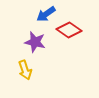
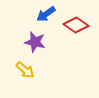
red diamond: moved 7 px right, 5 px up
yellow arrow: rotated 30 degrees counterclockwise
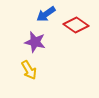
yellow arrow: moved 4 px right; rotated 18 degrees clockwise
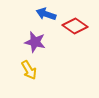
blue arrow: rotated 54 degrees clockwise
red diamond: moved 1 px left, 1 px down
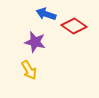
red diamond: moved 1 px left
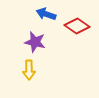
red diamond: moved 3 px right
yellow arrow: rotated 30 degrees clockwise
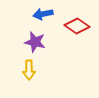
blue arrow: moved 3 px left; rotated 30 degrees counterclockwise
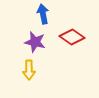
blue arrow: rotated 90 degrees clockwise
red diamond: moved 5 px left, 11 px down
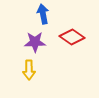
purple star: rotated 15 degrees counterclockwise
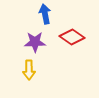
blue arrow: moved 2 px right
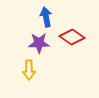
blue arrow: moved 1 px right, 3 px down
purple star: moved 4 px right, 1 px down
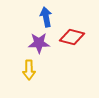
red diamond: rotated 20 degrees counterclockwise
